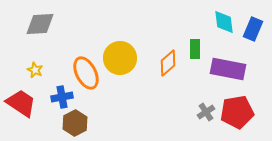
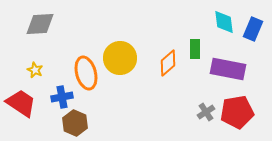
orange ellipse: rotated 12 degrees clockwise
brown hexagon: rotated 10 degrees counterclockwise
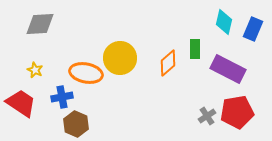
cyan diamond: rotated 20 degrees clockwise
purple rectangle: rotated 16 degrees clockwise
orange ellipse: rotated 64 degrees counterclockwise
gray cross: moved 1 px right, 4 px down
brown hexagon: moved 1 px right, 1 px down
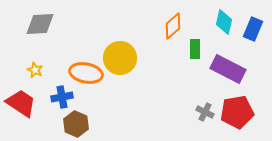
orange diamond: moved 5 px right, 37 px up
gray cross: moved 2 px left, 4 px up; rotated 30 degrees counterclockwise
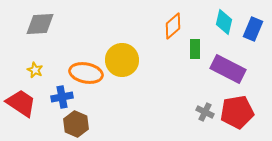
yellow circle: moved 2 px right, 2 px down
